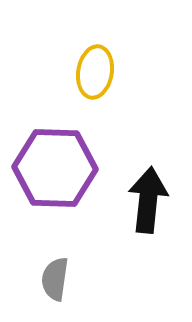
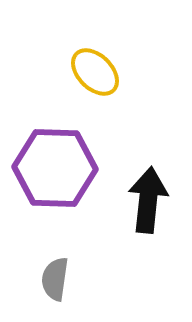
yellow ellipse: rotated 54 degrees counterclockwise
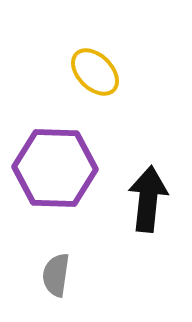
black arrow: moved 1 px up
gray semicircle: moved 1 px right, 4 px up
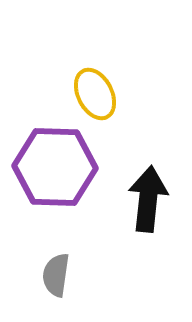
yellow ellipse: moved 22 px down; rotated 18 degrees clockwise
purple hexagon: moved 1 px up
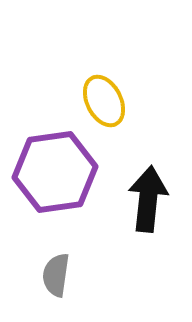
yellow ellipse: moved 9 px right, 7 px down
purple hexagon: moved 5 px down; rotated 10 degrees counterclockwise
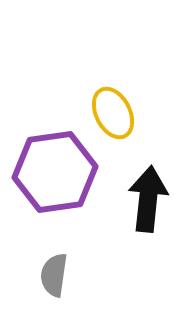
yellow ellipse: moved 9 px right, 12 px down
gray semicircle: moved 2 px left
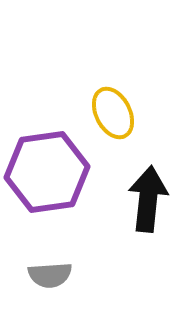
purple hexagon: moved 8 px left
gray semicircle: moved 4 px left; rotated 102 degrees counterclockwise
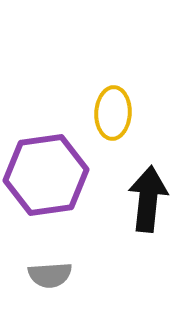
yellow ellipse: rotated 30 degrees clockwise
purple hexagon: moved 1 px left, 3 px down
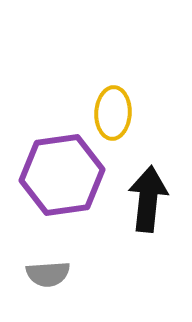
purple hexagon: moved 16 px right
gray semicircle: moved 2 px left, 1 px up
